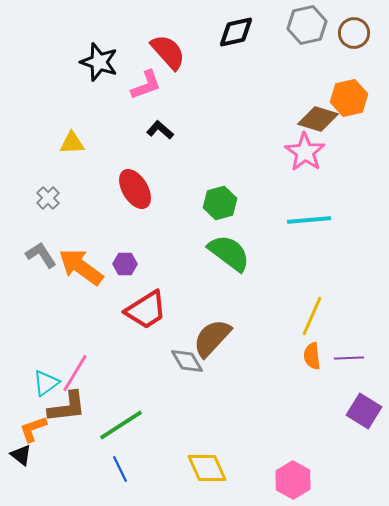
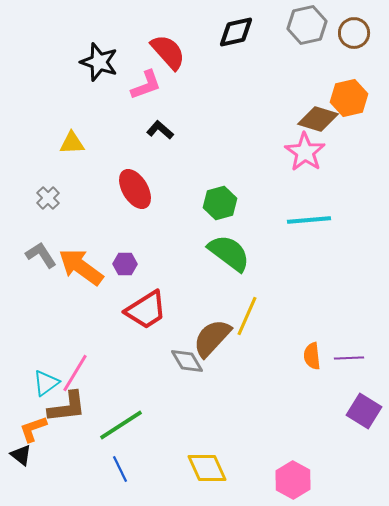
yellow line: moved 65 px left
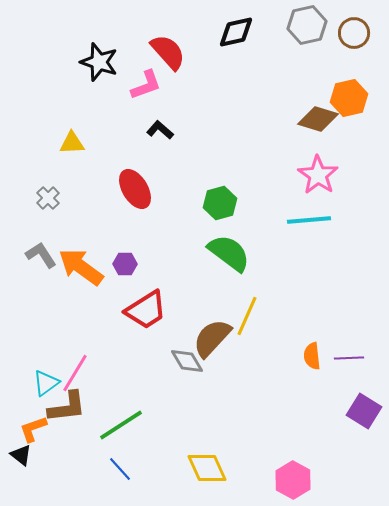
pink star: moved 13 px right, 23 px down
blue line: rotated 16 degrees counterclockwise
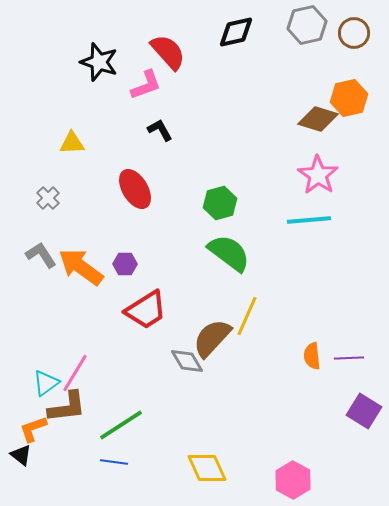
black L-shape: rotated 20 degrees clockwise
blue line: moved 6 px left, 7 px up; rotated 40 degrees counterclockwise
